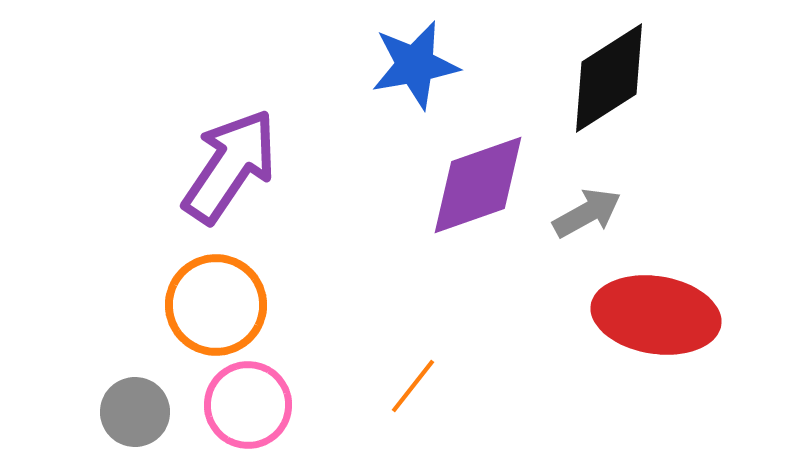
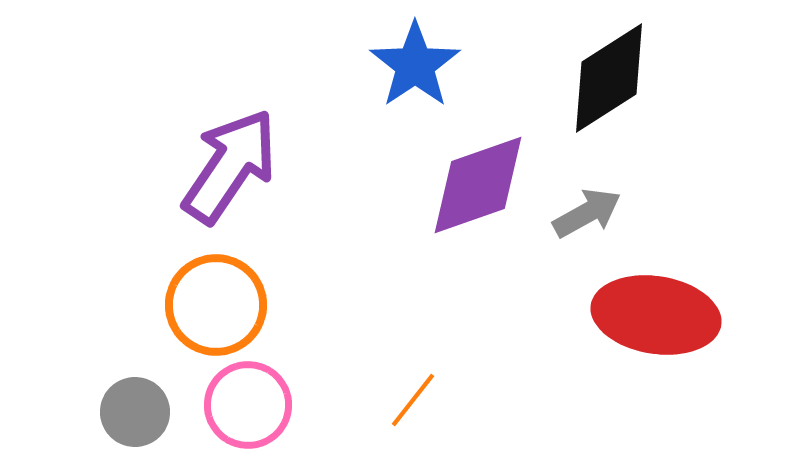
blue star: rotated 24 degrees counterclockwise
orange line: moved 14 px down
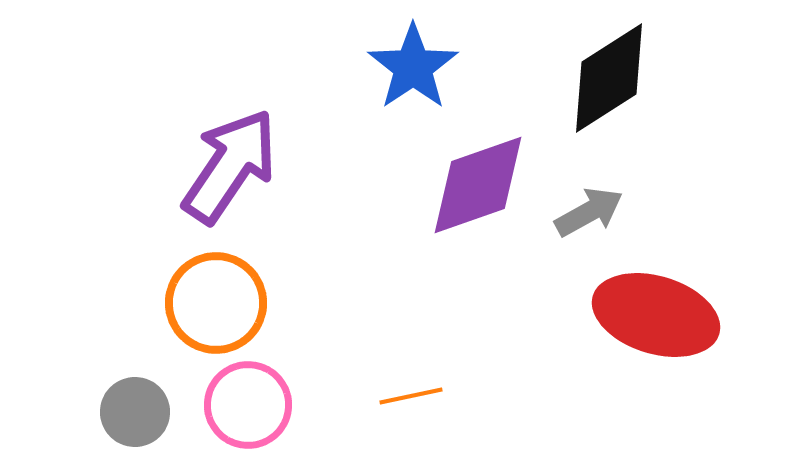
blue star: moved 2 px left, 2 px down
gray arrow: moved 2 px right, 1 px up
orange circle: moved 2 px up
red ellipse: rotated 8 degrees clockwise
orange line: moved 2 px left, 4 px up; rotated 40 degrees clockwise
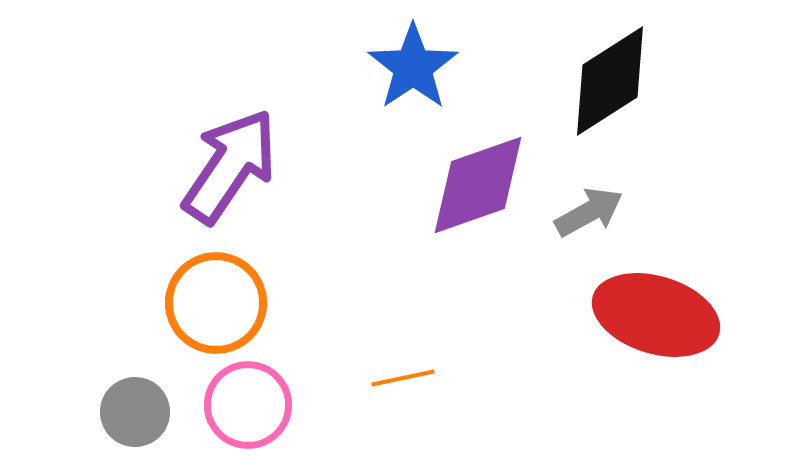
black diamond: moved 1 px right, 3 px down
orange line: moved 8 px left, 18 px up
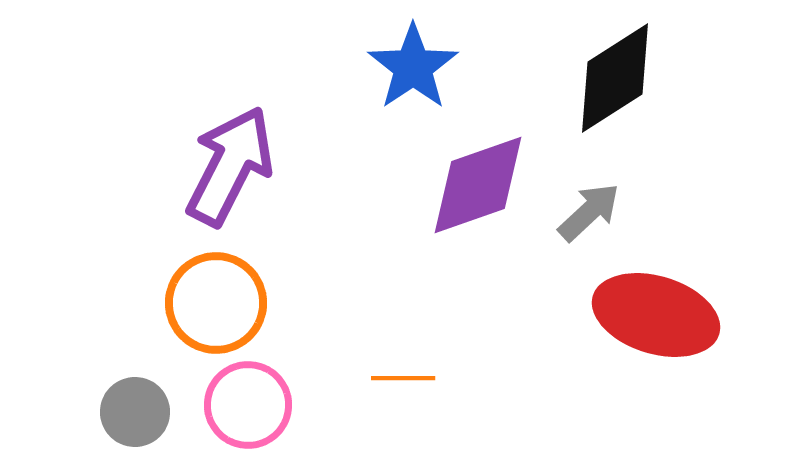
black diamond: moved 5 px right, 3 px up
purple arrow: rotated 7 degrees counterclockwise
gray arrow: rotated 14 degrees counterclockwise
orange line: rotated 12 degrees clockwise
